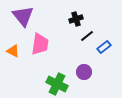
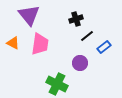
purple triangle: moved 6 px right, 1 px up
orange triangle: moved 8 px up
purple circle: moved 4 px left, 9 px up
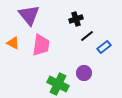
pink trapezoid: moved 1 px right, 1 px down
purple circle: moved 4 px right, 10 px down
green cross: moved 1 px right
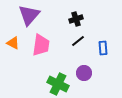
purple triangle: rotated 20 degrees clockwise
black line: moved 9 px left, 5 px down
blue rectangle: moved 1 px left, 1 px down; rotated 56 degrees counterclockwise
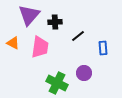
black cross: moved 21 px left, 3 px down; rotated 16 degrees clockwise
black line: moved 5 px up
pink trapezoid: moved 1 px left, 2 px down
green cross: moved 1 px left, 1 px up
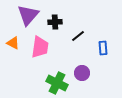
purple triangle: moved 1 px left
purple circle: moved 2 px left
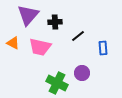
pink trapezoid: rotated 95 degrees clockwise
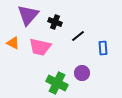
black cross: rotated 24 degrees clockwise
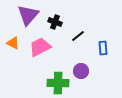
pink trapezoid: rotated 140 degrees clockwise
purple circle: moved 1 px left, 2 px up
green cross: moved 1 px right; rotated 25 degrees counterclockwise
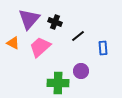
purple triangle: moved 1 px right, 4 px down
pink trapezoid: rotated 15 degrees counterclockwise
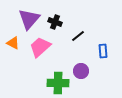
blue rectangle: moved 3 px down
